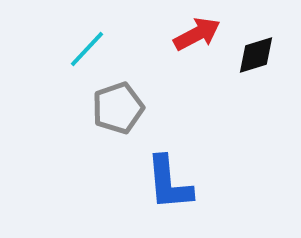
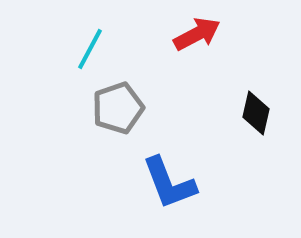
cyan line: moved 3 px right; rotated 15 degrees counterclockwise
black diamond: moved 58 px down; rotated 60 degrees counterclockwise
blue L-shape: rotated 16 degrees counterclockwise
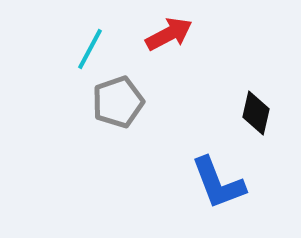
red arrow: moved 28 px left
gray pentagon: moved 6 px up
blue L-shape: moved 49 px right
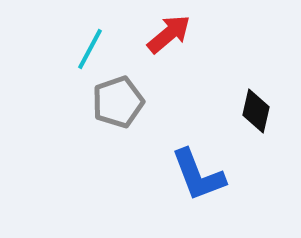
red arrow: rotated 12 degrees counterclockwise
black diamond: moved 2 px up
blue L-shape: moved 20 px left, 8 px up
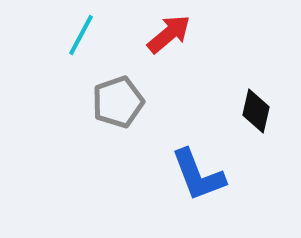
cyan line: moved 9 px left, 14 px up
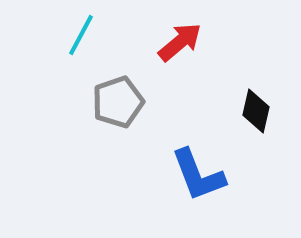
red arrow: moved 11 px right, 8 px down
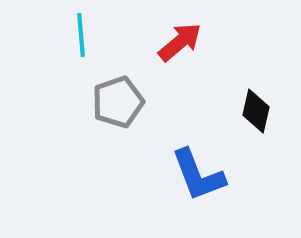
cyan line: rotated 33 degrees counterclockwise
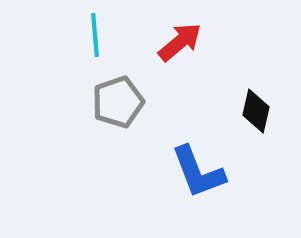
cyan line: moved 14 px right
blue L-shape: moved 3 px up
